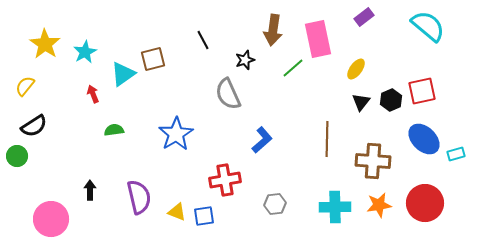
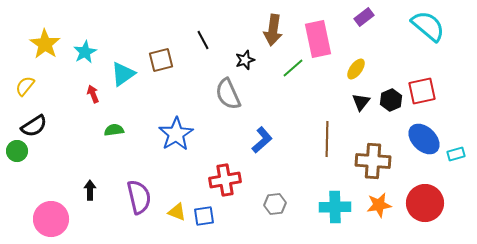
brown square: moved 8 px right, 1 px down
green circle: moved 5 px up
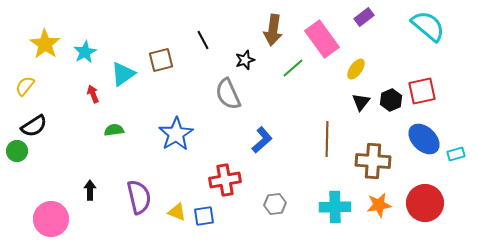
pink rectangle: moved 4 px right; rotated 24 degrees counterclockwise
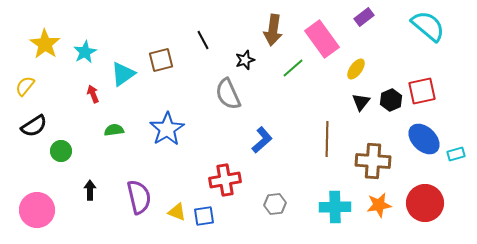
blue star: moved 9 px left, 5 px up
green circle: moved 44 px right
pink circle: moved 14 px left, 9 px up
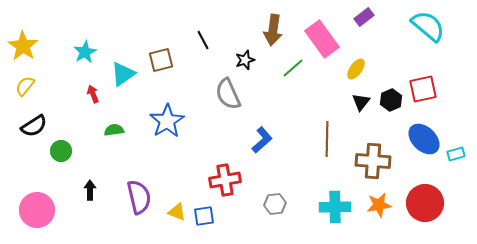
yellow star: moved 22 px left, 2 px down
red square: moved 1 px right, 2 px up
blue star: moved 8 px up
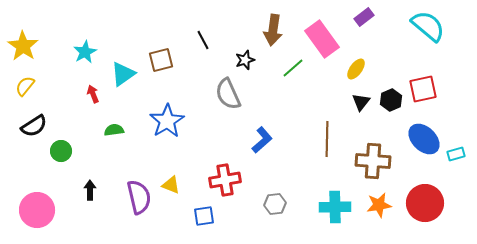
yellow triangle: moved 6 px left, 27 px up
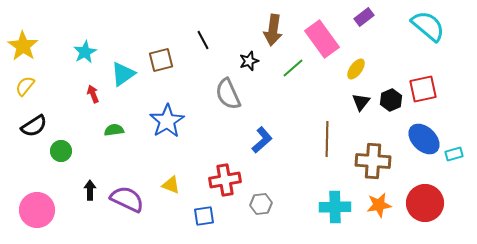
black star: moved 4 px right, 1 px down
cyan rectangle: moved 2 px left
purple semicircle: moved 12 px left, 2 px down; rotated 52 degrees counterclockwise
gray hexagon: moved 14 px left
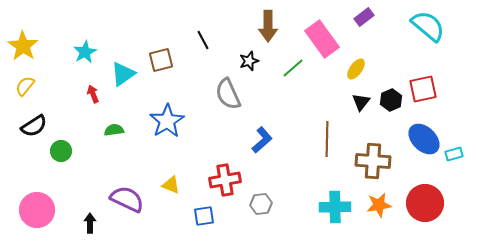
brown arrow: moved 5 px left, 4 px up; rotated 8 degrees counterclockwise
black arrow: moved 33 px down
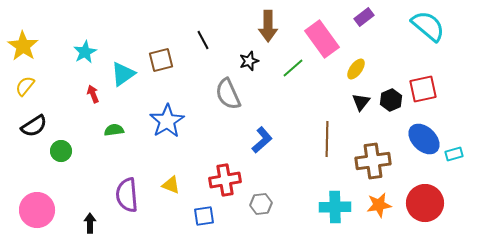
brown cross: rotated 12 degrees counterclockwise
purple semicircle: moved 4 px up; rotated 120 degrees counterclockwise
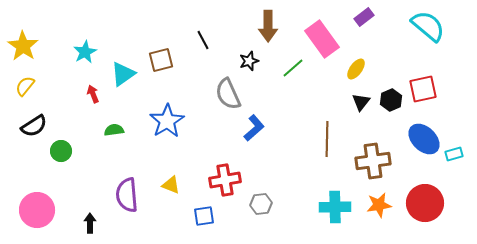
blue L-shape: moved 8 px left, 12 px up
